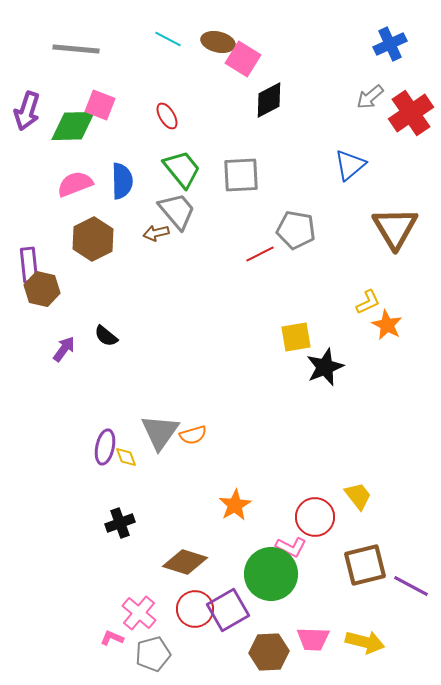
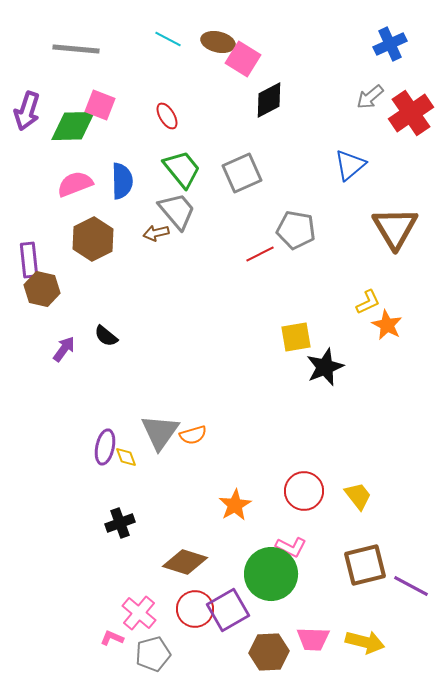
gray square at (241, 175): moved 1 px right, 2 px up; rotated 21 degrees counterclockwise
purple rectangle at (29, 265): moved 5 px up
red circle at (315, 517): moved 11 px left, 26 px up
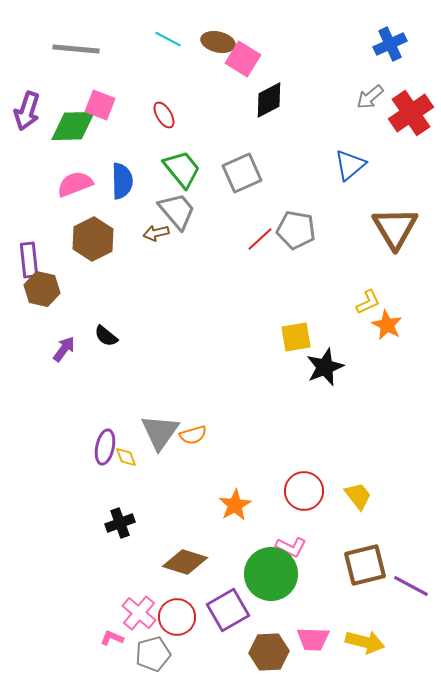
red ellipse at (167, 116): moved 3 px left, 1 px up
red line at (260, 254): moved 15 px up; rotated 16 degrees counterclockwise
red circle at (195, 609): moved 18 px left, 8 px down
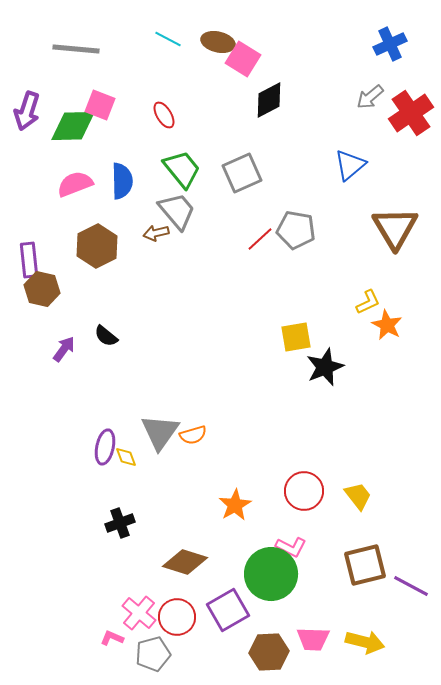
brown hexagon at (93, 239): moved 4 px right, 7 px down
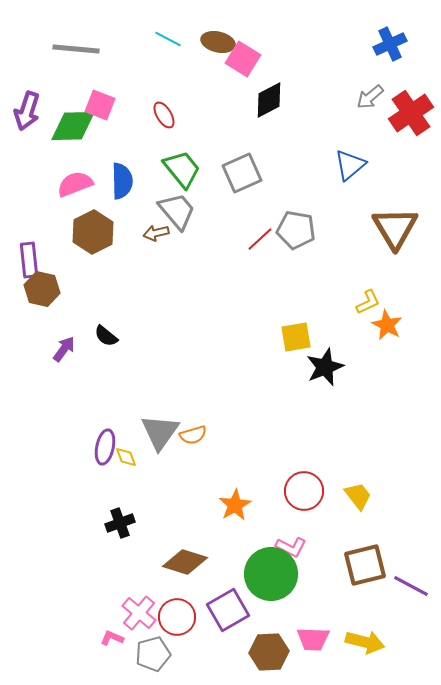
brown hexagon at (97, 246): moved 4 px left, 14 px up
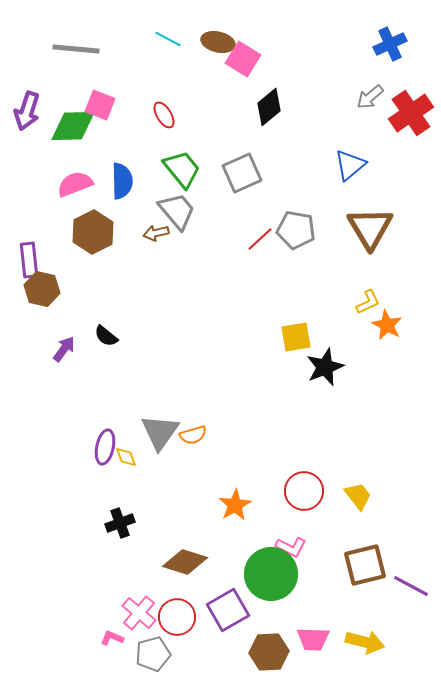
black diamond at (269, 100): moved 7 px down; rotated 12 degrees counterclockwise
brown triangle at (395, 228): moved 25 px left
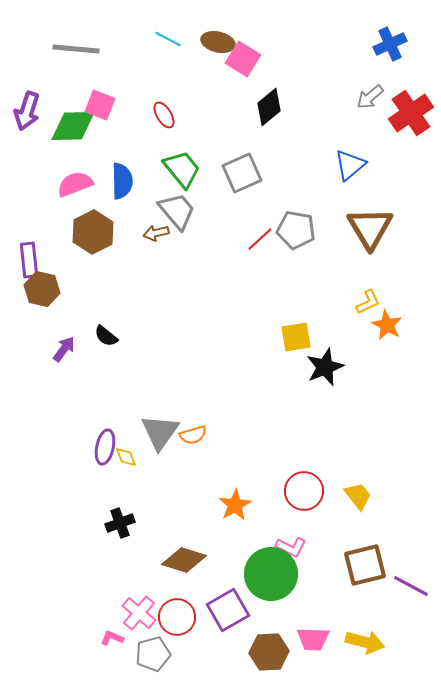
brown diamond at (185, 562): moved 1 px left, 2 px up
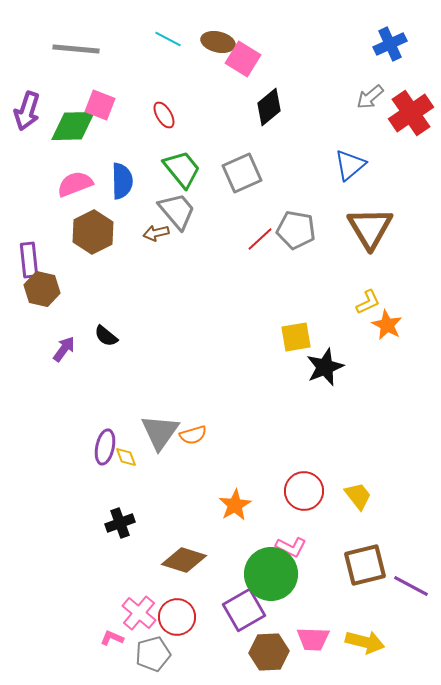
purple square at (228, 610): moved 16 px right
